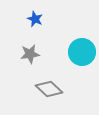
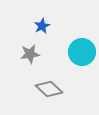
blue star: moved 7 px right, 7 px down; rotated 21 degrees clockwise
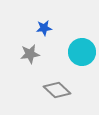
blue star: moved 2 px right, 2 px down; rotated 21 degrees clockwise
gray diamond: moved 8 px right, 1 px down
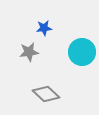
gray star: moved 1 px left, 2 px up
gray diamond: moved 11 px left, 4 px down
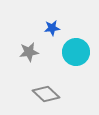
blue star: moved 8 px right
cyan circle: moved 6 px left
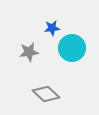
cyan circle: moved 4 px left, 4 px up
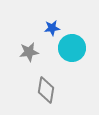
gray diamond: moved 4 px up; rotated 56 degrees clockwise
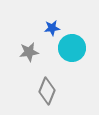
gray diamond: moved 1 px right, 1 px down; rotated 12 degrees clockwise
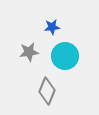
blue star: moved 1 px up
cyan circle: moved 7 px left, 8 px down
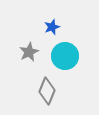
blue star: rotated 14 degrees counterclockwise
gray star: rotated 18 degrees counterclockwise
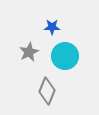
blue star: rotated 21 degrees clockwise
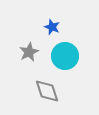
blue star: rotated 21 degrees clockwise
gray diamond: rotated 40 degrees counterclockwise
